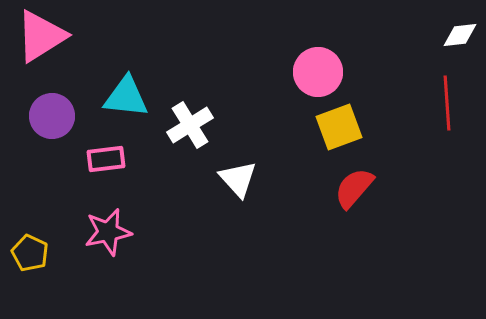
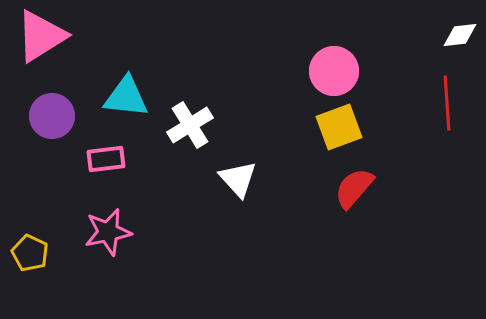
pink circle: moved 16 px right, 1 px up
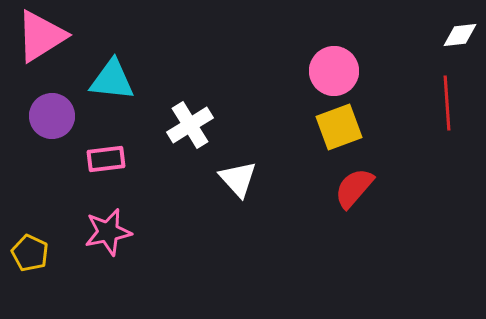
cyan triangle: moved 14 px left, 17 px up
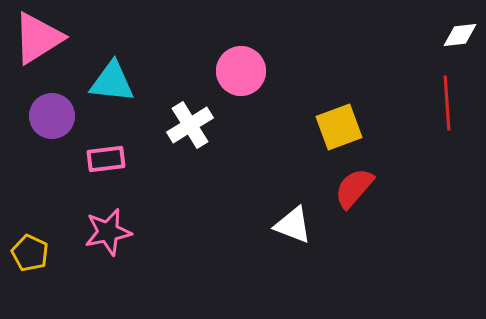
pink triangle: moved 3 px left, 2 px down
pink circle: moved 93 px left
cyan triangle: moved 2 px down
white triangle: moved 55 px right, 46 px down; rotated 27 degrees counterclockwise
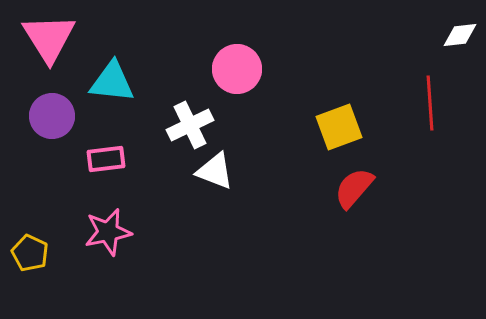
pink triangle: moved 11 px right; rotated 30 degrees counterclockwise
pink circle: moved 4 px left, 2 px up
red line: moved 17 px left
white cross: rotated 6 degrees clockwise
white triangle: moved 78 px left, 54 px up
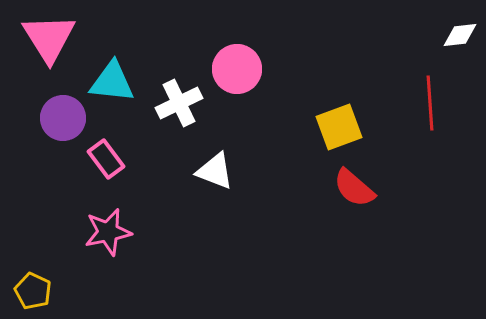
purple circle: moved 11 px right, 2 px down
white cross: moved 11 px left, 22 px up
pink rectangle: rotated 60 degrees clockwise
red semicircle: rotated 90 degrees counterclockwise
yellow pentagon: moved 3 px right, 38 px down
